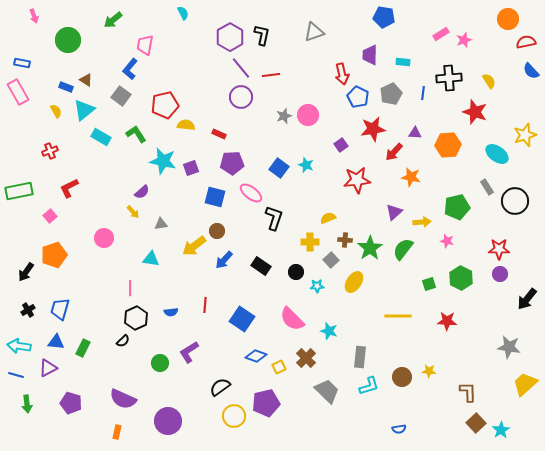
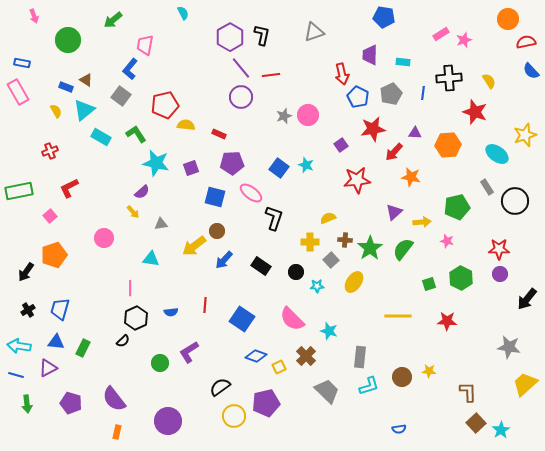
cyan star at (163, 161): moved 7 px left, 2 px down
brown cross at (306, 358): moved 2 px up
purple semicircle at (123, 399): moved 9 px left; rotated 28 degrees clockwise
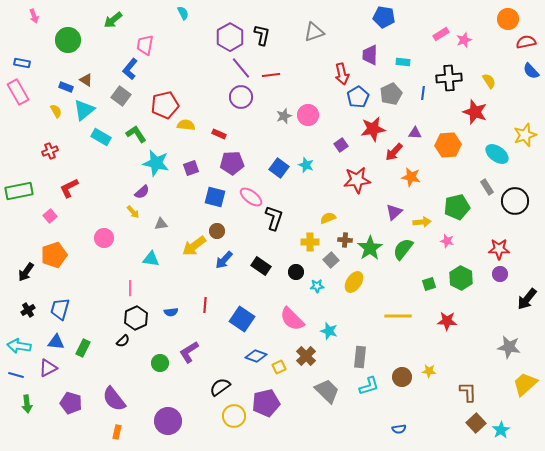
blue pentagon at (358, 97): rotated 15 degrees clockwise
pink ellipse at (251, 193): moved 4 px down
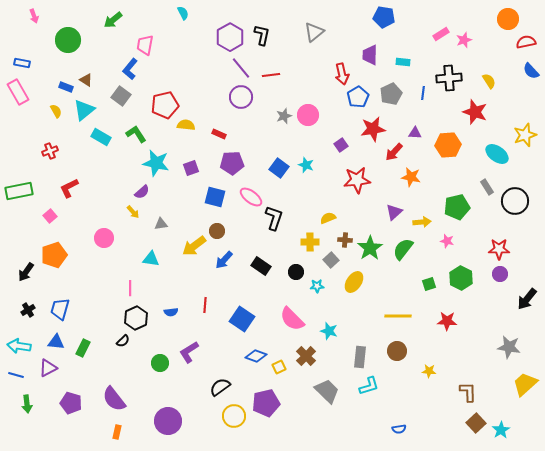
gray triangle at (314, 32): rotated 20 degrees counterclockwise
brown circle at (402, 377): moved 5 px left, 26 px up
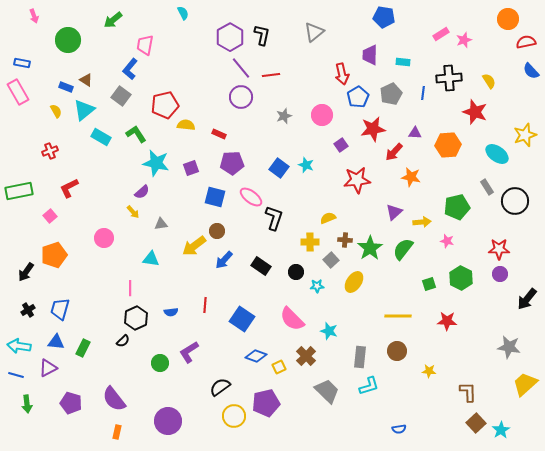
pink circle at (308, 115): moved 14 px right
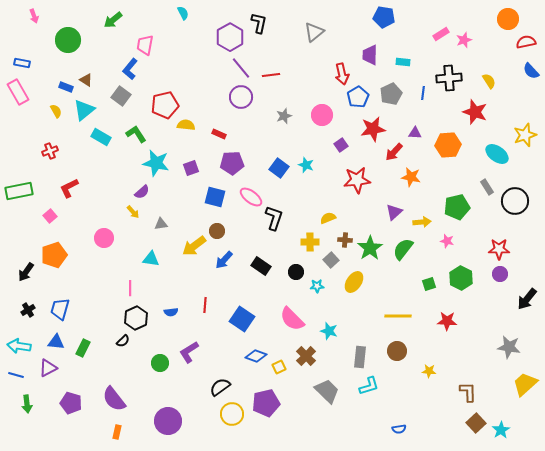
black L-shape at (262, 35): moved 3 px left, 12 px up
yellow circle at (234, 416): moved 2 px left, 2 px up
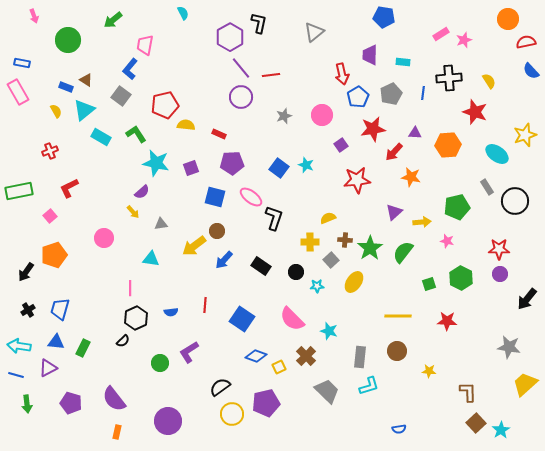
green semicircle at (403, 249): moved 3 px down
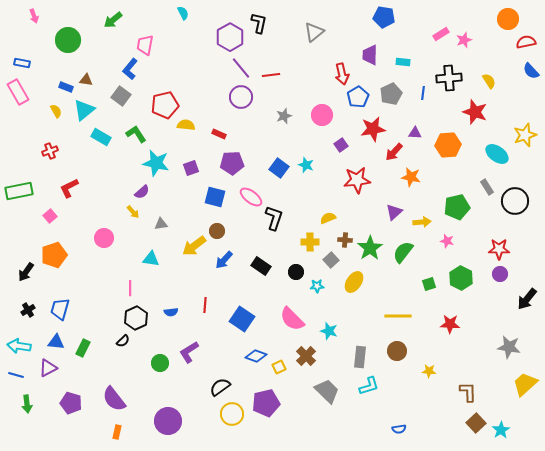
brown triangle at (86, 80): rotated 24 degrees counterclockwise
red star at (447, 321): moved 3 px right, 3 px down
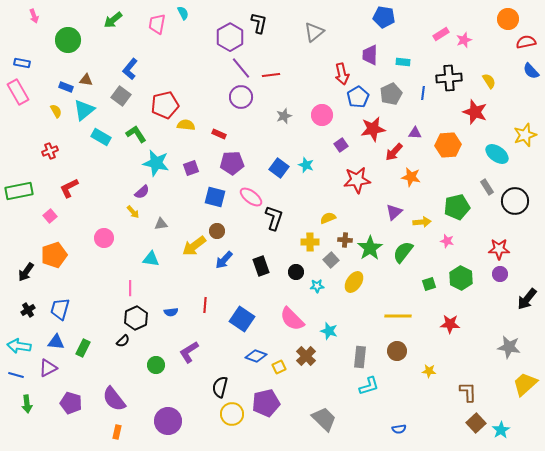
pink trapezoid at (145, 45): moved 12 px right, 21 px up
black rectangle at (261, 266): rotated 36 degrees clockwise
green circle at (160, 363): moved 4 px left, 2 px down
black semicircle at (220, 387): rotated 40 degrees counterclockwise
gray trapezoid at (327, 391): moved 3 px left, 28 px down
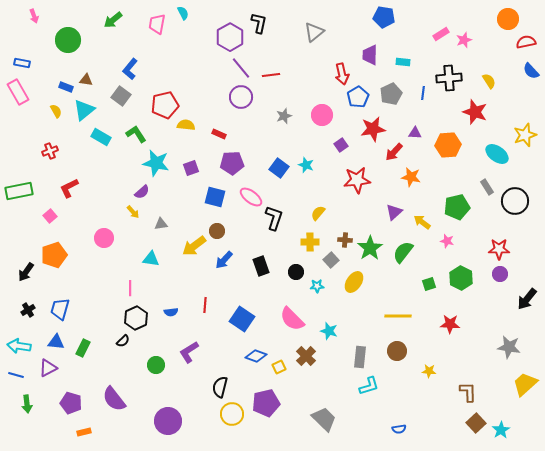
yellow semicircle at (328, 218): moved 10 px left, 5 px up; rotated 28 degrees counterclockwise
yellow arrow at (422, 222): rotated 138 degrees counterclockwise
orange rectangle at (117, 432): moved 33 px left; rotated 64 degrees clockwise
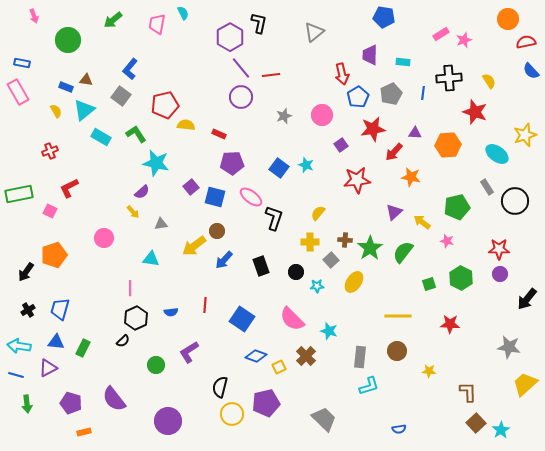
purple square at (191, 168): moved 19 px down; rotated 21 degrees counterclockwise
green rectangle at (19, 191): moved 3 px down
pink square at (50, 216): moved 5 px up; rotated 24 degrees counterclockwise
